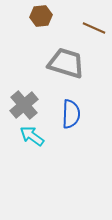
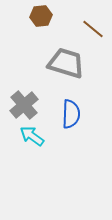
brown line: moved 1 px left, 1 px down; rotated 15 degrees clockwise
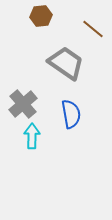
gray trapezoid: rotated 18 degrees clockwise
gray cross: moved 1 px left, 1 px up
blue semicircle: rotated 12 degrees counterclockwise
cyan arrow: rotated 55 degrees clockwise
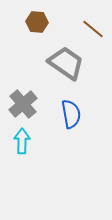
brown hexagon: moved 4 px left, 6 px down; rotated 10 degrees clockwise
cyan arrow: moved 10 px left, 5 px down
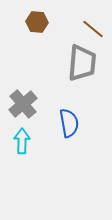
gray trapezoid: moved 16 px right; rotated 60 degrees clockwise
blue semicircle: moved 2 px left, 9 px down
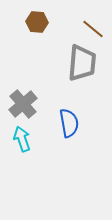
cyan arrow: moved 2 px up; rotated 20 degrees counterclockwise
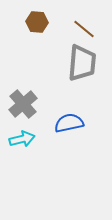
brown line: moved 9 px left
blue semicircle: rotated 92 degrees counterclockwise
cyan arrow: rotated 95 degrees clockwise
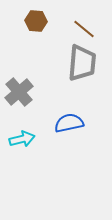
brown hexagon: moved 1 px left, 1 px up
gray cross: moved 4 px left, 12 px up
